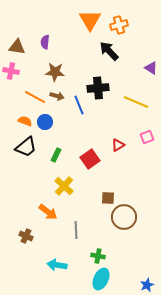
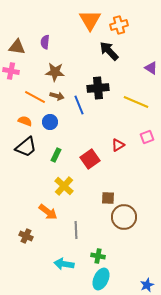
blue circle: moved 5 px right
cyan arrow: moved 7 px right, 1 px up
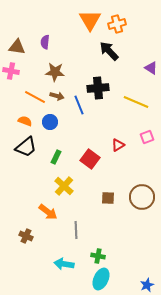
orange cross: moved 2 px left, 1 px up
green rectangle: moved 2 px down
red square: rotated 18 degrees counterclockwise
brown circle: moved 18 px right, 20 px up
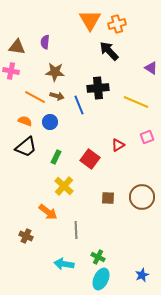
green cross: moved 1 px down; rotated 16 degrees clockwise
blue star: moved 5 px left, 10 px up
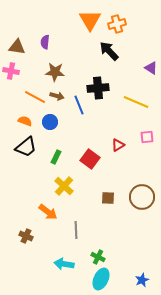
pink square: rotated 16 degrees clockwise
blue star: moved 5 px down
